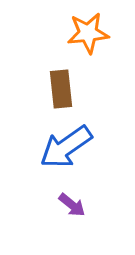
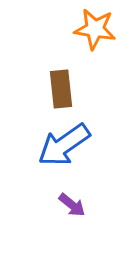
orange star: moved 7 px right, 4 px up; rotated 15 degrees clockwise
blue arrow: moved 2 px left, 2 px up
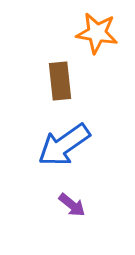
orange star: moved 2 px right, 4 px down
brown rectangle: moved 1 px left, 8 px up
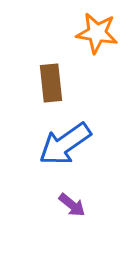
brown rectangle: moved 9 px left, 2 px down
blue arrow: moved 1 px right, 1 px up
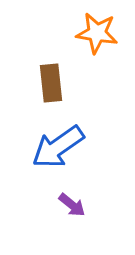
blue arrow: moved 7 px left, 3 px down
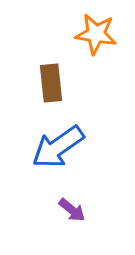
orange star: moved 1 px left, 1 px down
purple arrow: moved 5 px down
